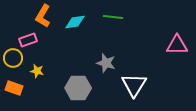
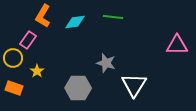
pink rectangle: rotated 36 degrees counterclockwise
yellow star: rotated 24 degrees clockwise
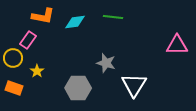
orange L-shape: rotated 110 degrees counterclockwise
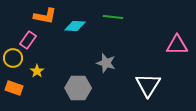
orange L-shape: moved 2 px right
cyan diamond: moved 4 px down; rotated 10 degrees clockwise
white triangle: moved 14 px right
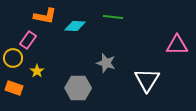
white triangle: moved 1 px left, 5 px up
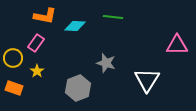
pink rectangle: moved 8 px right, 3 px down
gray hexagon: rotated 20 degrees counterclockwise
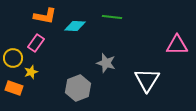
green line: moved 1 px left
yellow star: moved 6 px left, 1 px down; rotated 16 degrees clockwise
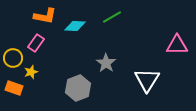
green line: rotated 36 degrees counterclockwise
gray star: rotated 18 degrees clockwise
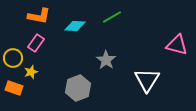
orange L-shape: moved 6 px left
pink triangle: rotated 15 degrees clockwise
gray star: moved 3 px up
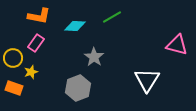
gray star: moved 12 px left, 3 px up
